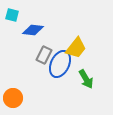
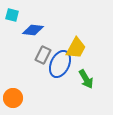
yellow trapezoid: rotated 10 degrees counterclockwise
gray rectangle: moved 1 px left
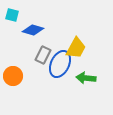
blue diamond: rotated 10 degrees clockwise
green arrow: moved 1 px up; rotated 126 degrees clockwise
orange circle: moved 22 px up
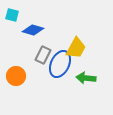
orange circle: moved 3 px right
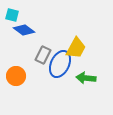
blue diamond: moved 9 px left; rotated 20 degrees clockwise
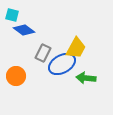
gray rectangle: moved 2 px up
blue ellipse: moved 2 px right; rotated 36 degrees clockwise
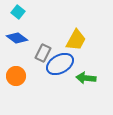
cyan square: moved 6 px right, 3 px up; rotated 24 degrees clockwise
blue diamond: moved 7 px left, 8 px down
yellow trapezoid: moved 8 px up
blue ellipse: moved 2 px left
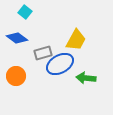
cyan square: moved 7 px right
gray rectangle: rotated 48 degrees clockwise
